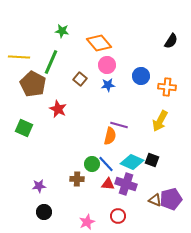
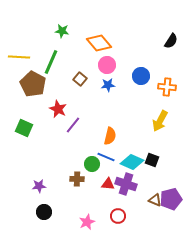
purple line: moved 46 px left; rotated 66 degrees counterclockwise
blue line: moved 7 px up; rotated 24 degrees counterclockwise
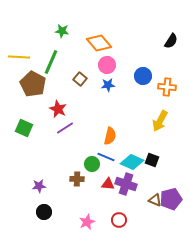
blue circle: moved 2 px right
purple line: moved 8 px left, 3 px down; rotated 18 degrees clockwise
red circle: moved 1 px right, 4 px down
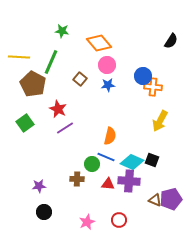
orange cross: moved 14 px left
green square: moved 1 px right, 5 px up; rotated 30 degrees clockwise
purple cross: moved 3 px right, 3 px up; rotated 15 degrees counterclockwise
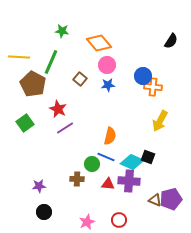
black square: moved 4 px left, 3 px up
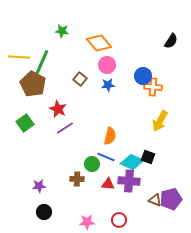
green line: moved 9 px left
pink star: rotated 21 degrees clockwise
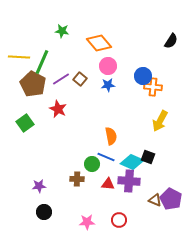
pink circle: moved 1 px right, 1 px down
purple line: moved 4 px left, 49 px up
orange semicircle: moved 1 px right; rotated 24 degrees counterclockwise
purple pentagon: rotated 30 degrees counterclockwise
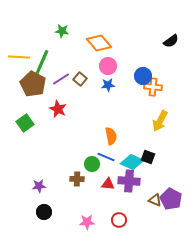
black semicircle: rotated 21 degrees clockwise
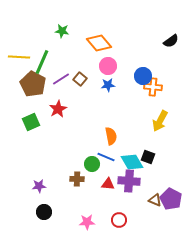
red star: rotated 18 degrees clockwise
green square: moved 6 px right, 1 px up; rotated 12 degrees clockwise
cyan diamond: rotated 35 degrees clockwise
